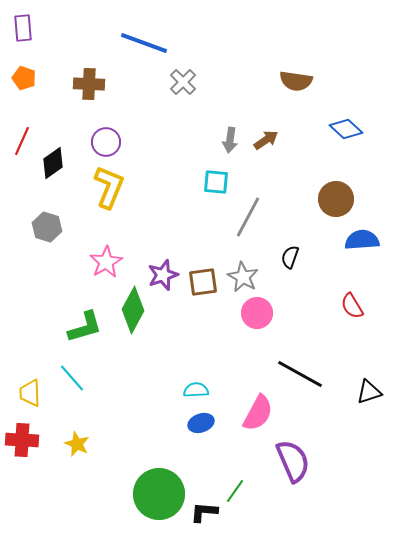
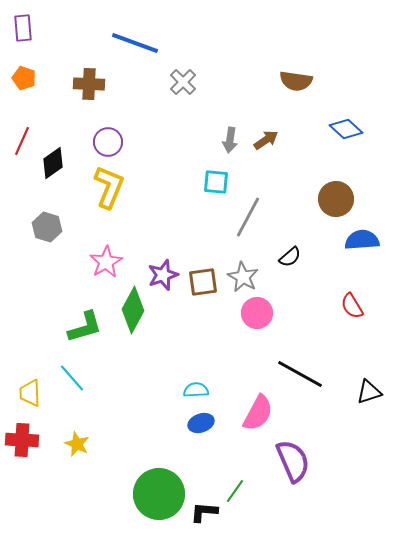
blue line: moved 9 px left
purple circle: moved 2 px right
black semicircle: rotated 150 degrees counterclockwise
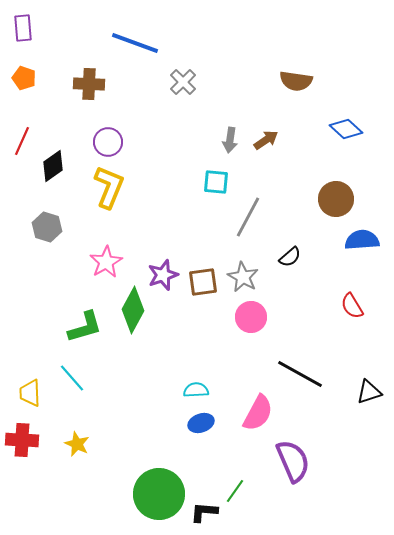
black diamond: moved 3 px down
pink circle: moved 6 px left, 4 px down
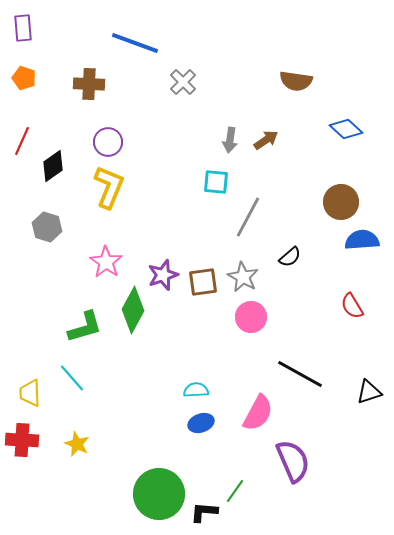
brown circle: moved 5 px right, 3 px down
pink star: rotated 8 degrees counterclockwise
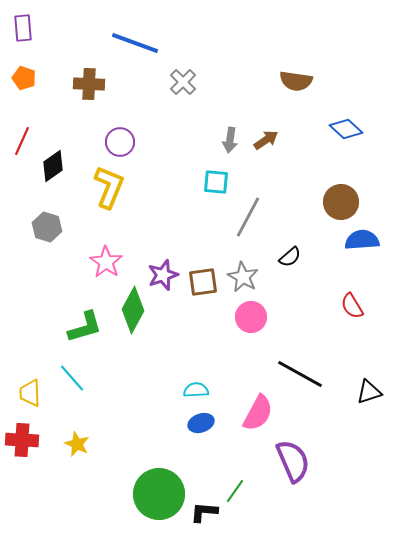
purple circle: moved 12 px right
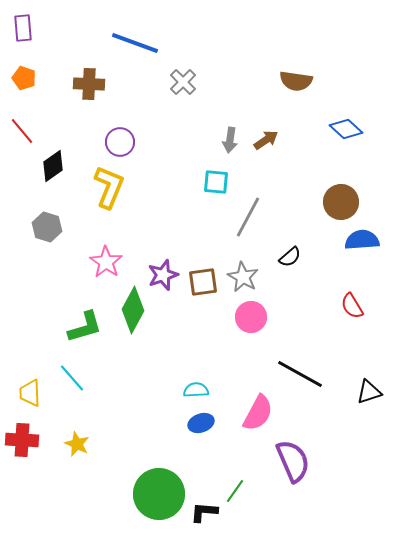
red line: moved 10 px up; rotated 64 degrees counterclockwise
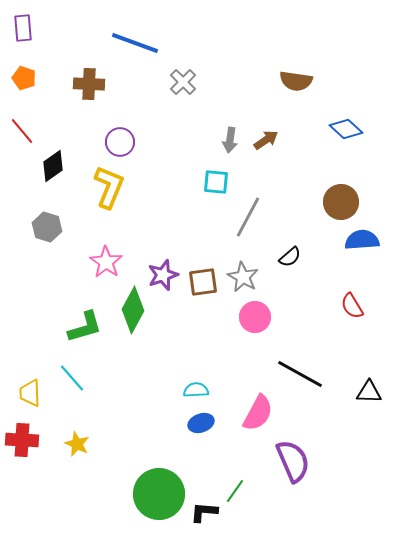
pink circle: moved 4 px right
black triangle: rotated 20 degrees clockwise
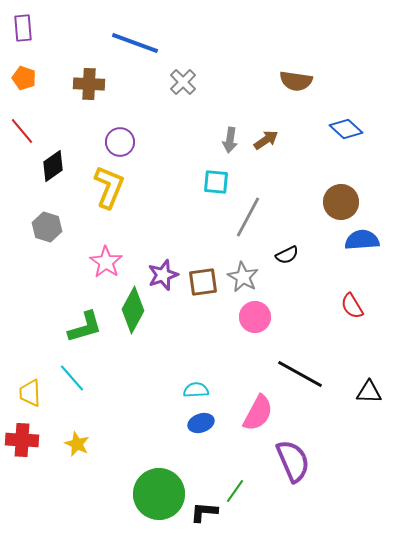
black semicircle: moved 3 px left, 2 px up; rotated 15 degrees clockwise
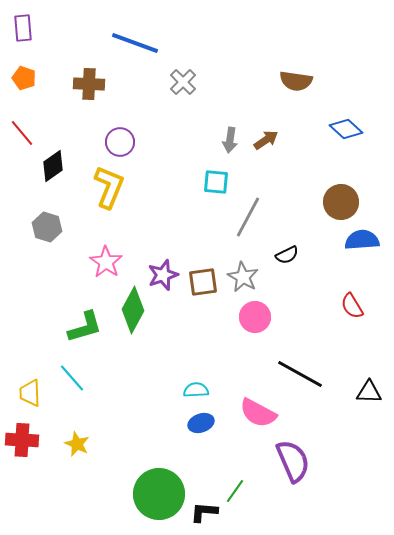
red line: moved 2 px down
pink semicircle: rotated 90 degrees clockwise
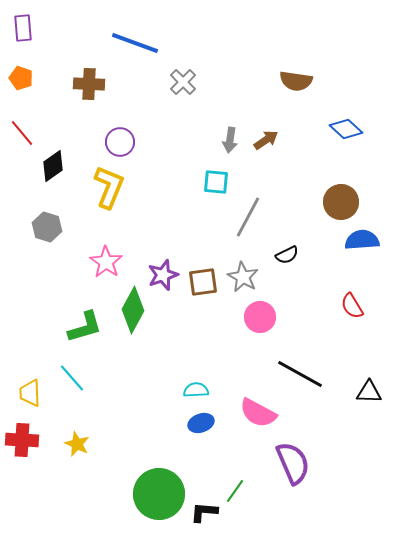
orange pentagon: moved 3 px left
pink circle: moved 5 px right
purple semicircle: moved 2 px down
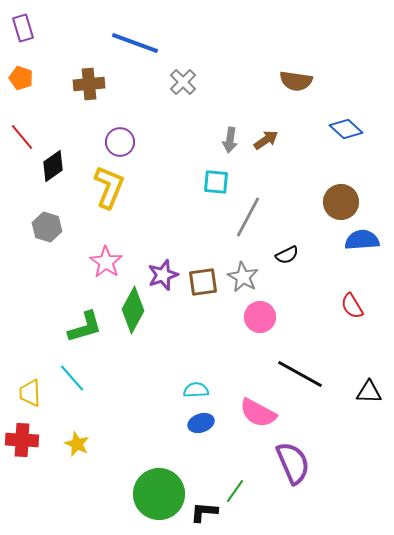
purple rectangle: rotated 12 degrees counterclockwise
brown cross: rotated 8 degrees counterclockwise
red line: moved 4 px down
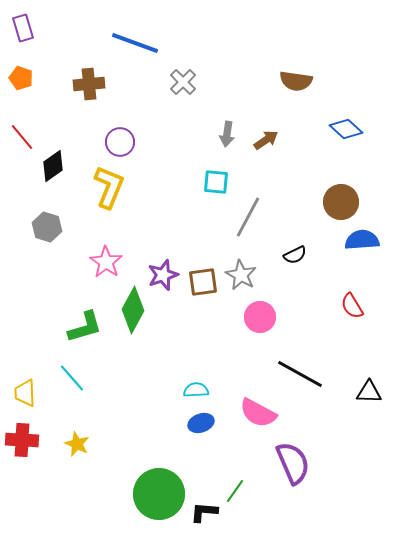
gray arrow: moved 3 px left, 6 px up
black semicircle: moved 8 px right
gray star: moved 2 px left, 2 px up
yellow trapezoid: moved 5 px left
